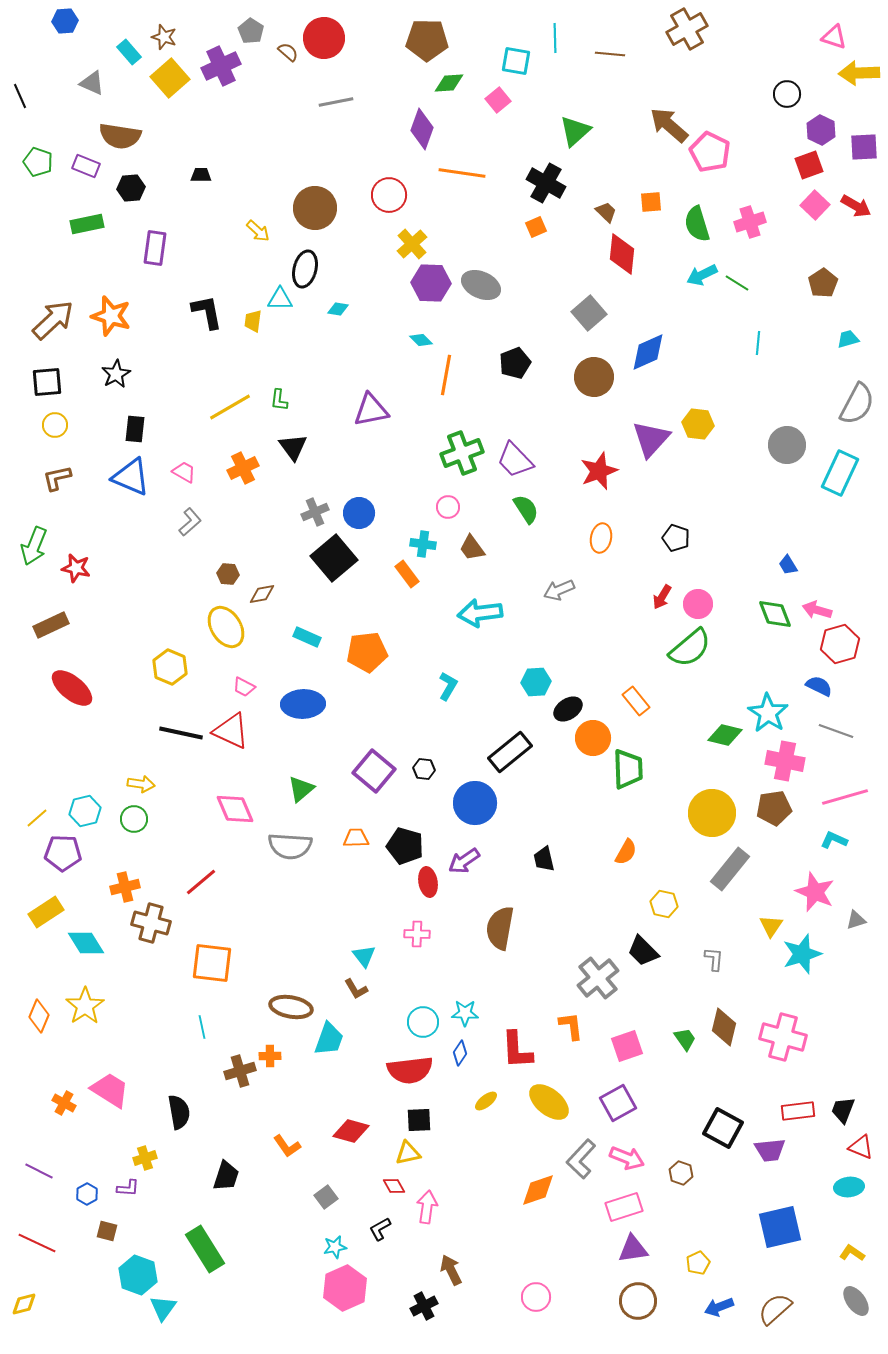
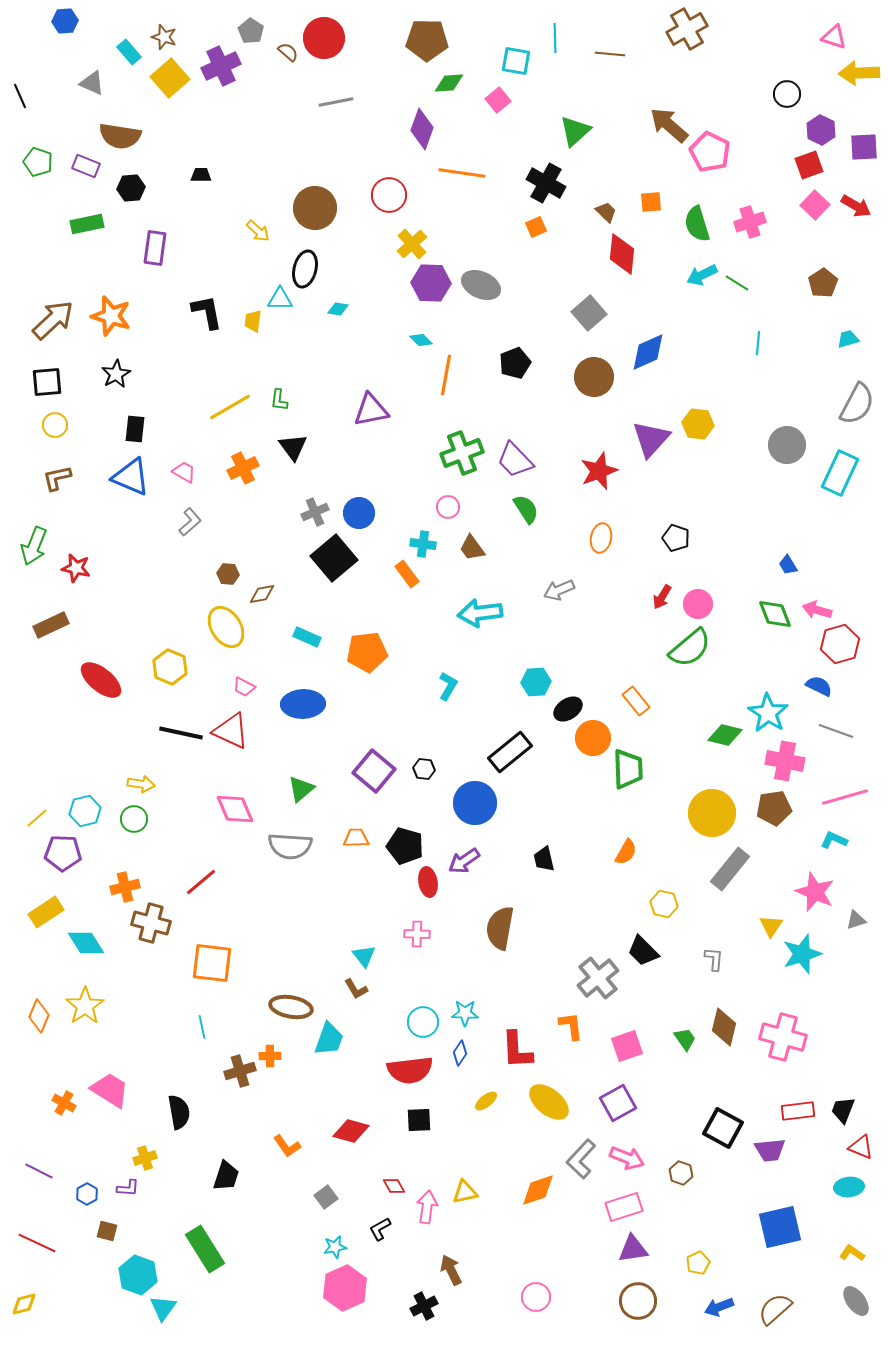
red ellipse at (72, 688): moved 29 px right, 8 px up
yellow triangle at (408, 1153): moved 57 px right, 39 px down
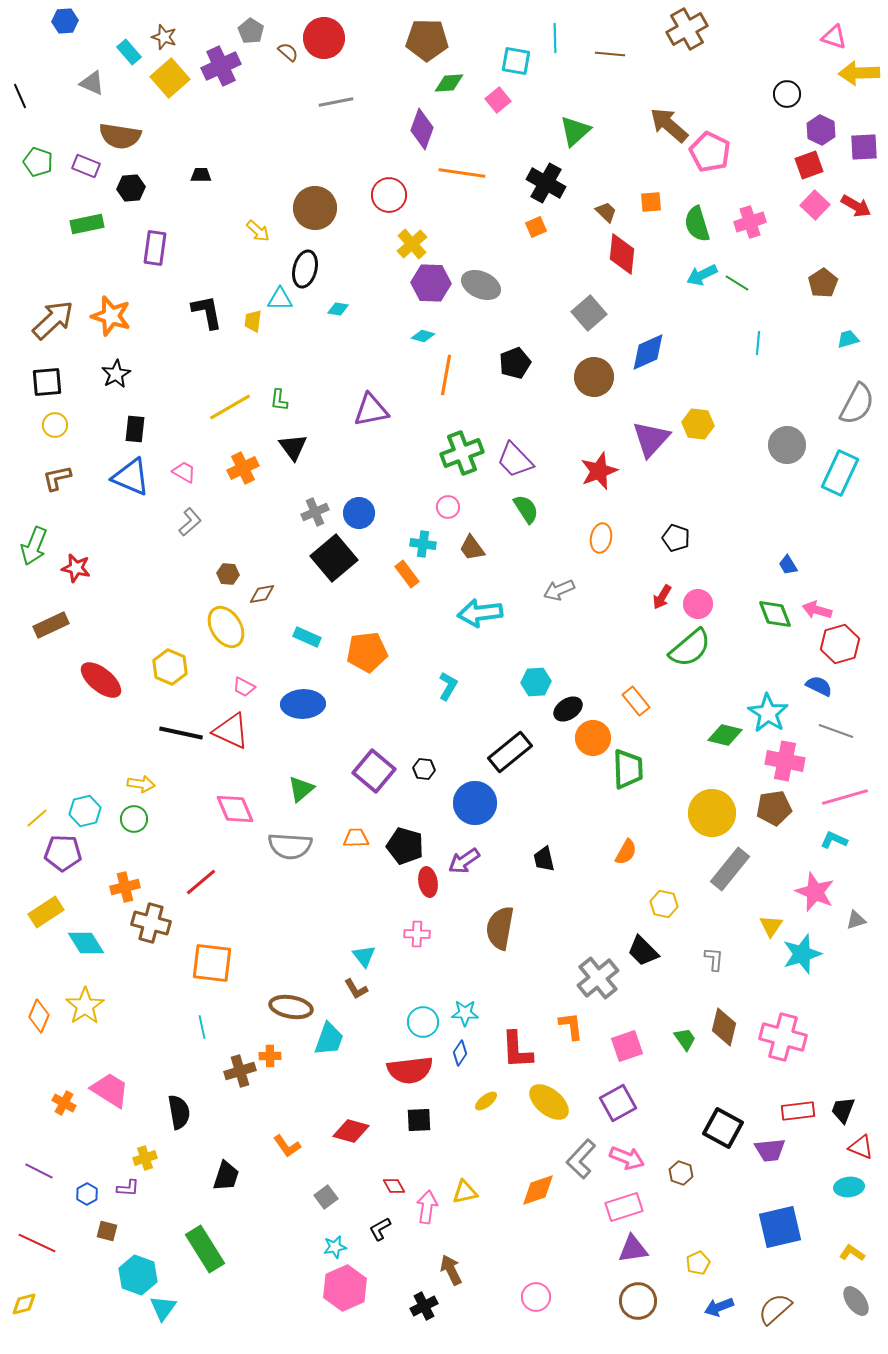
cyan diamond at (421, 340): moved 2 px right, 4 px up; rotated 30 degrees counterclockwise
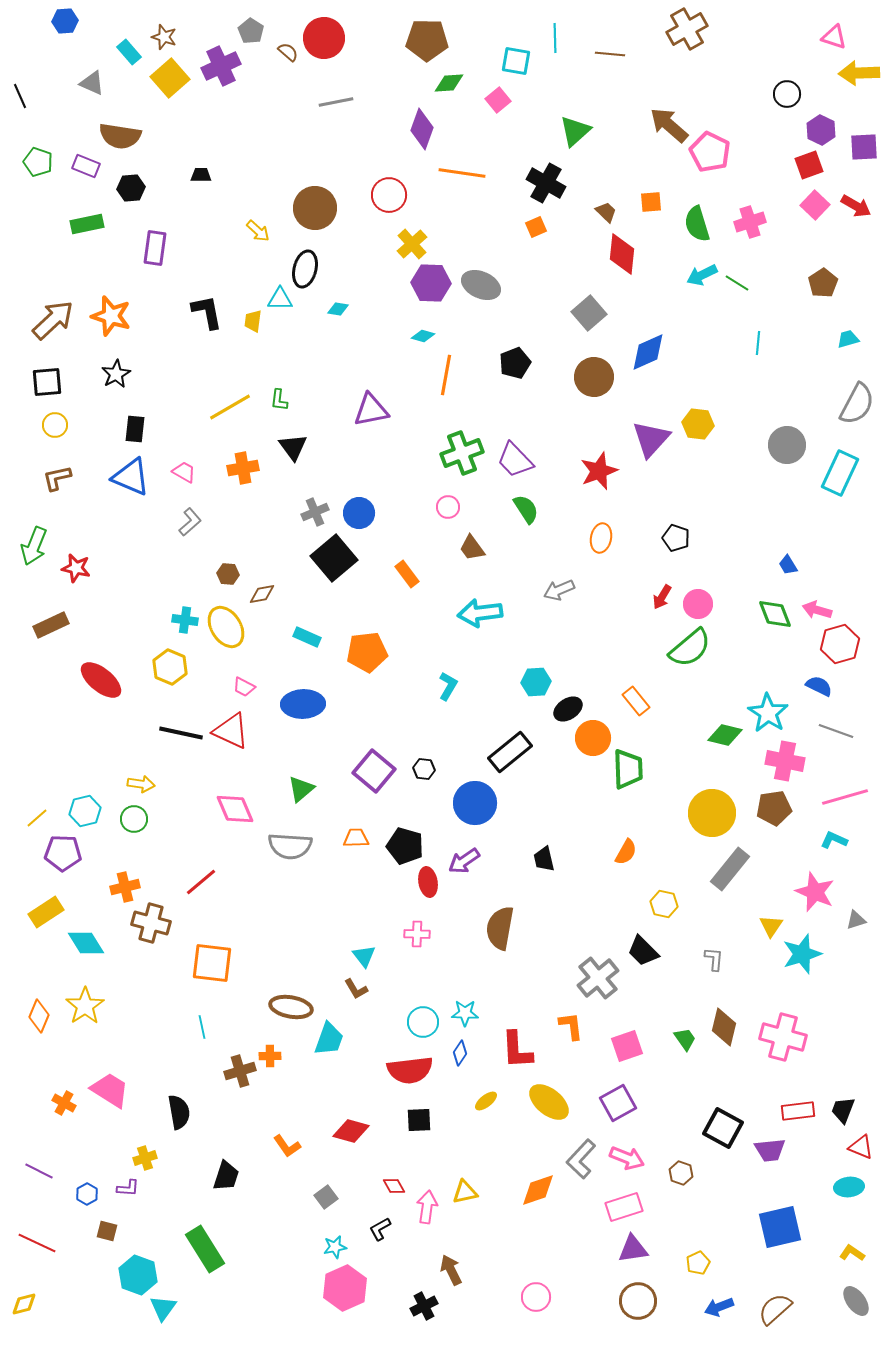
orange cross at (243, 468): rotated 16 degrees clockwise
cyan cross at (423, 544): moved 238 px left, 76 px down
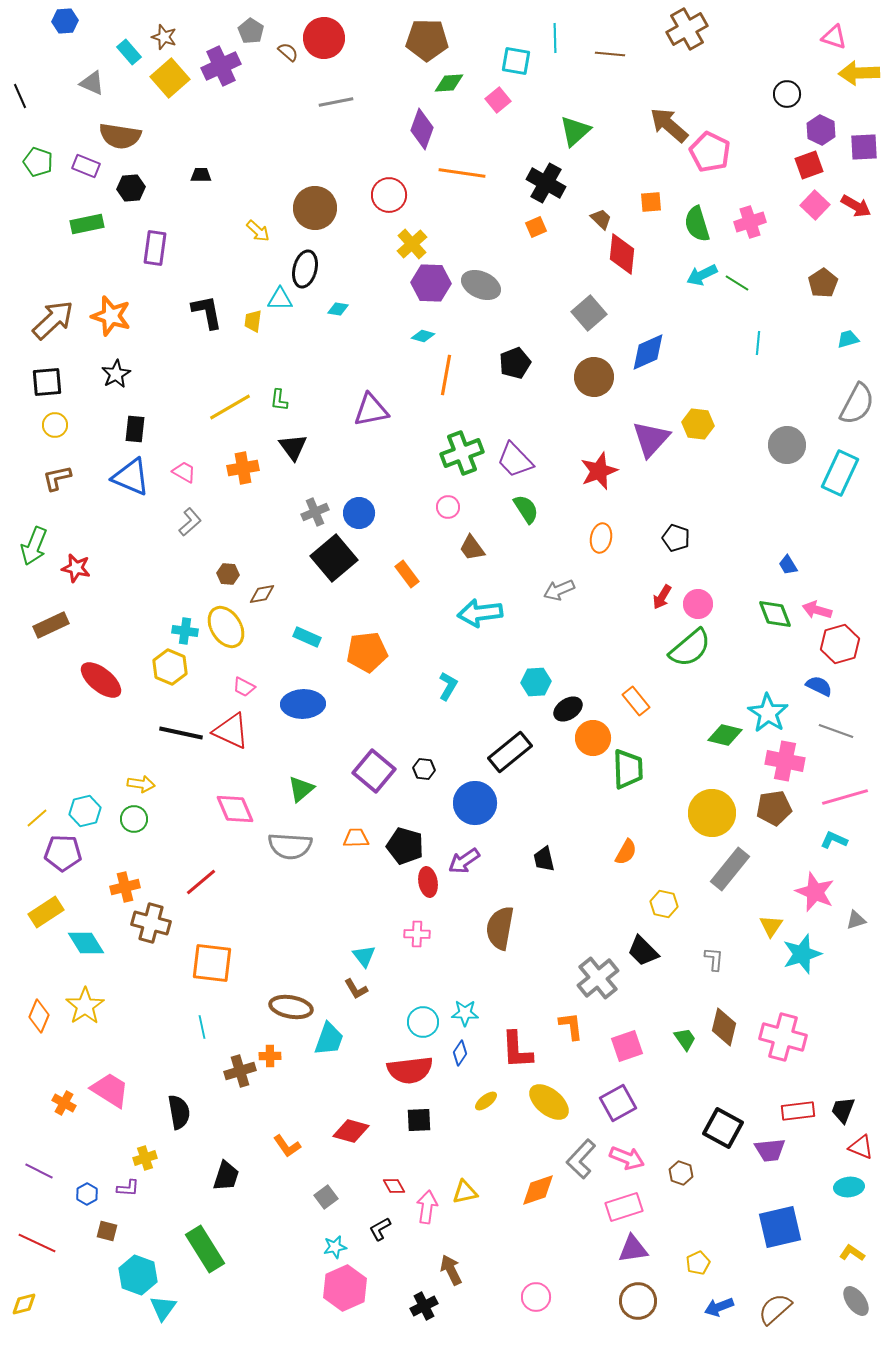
brown trapezoid at (606, 212): moved 5 px left, 7 px down
cyan cross at (185, 620): moved 11 px down
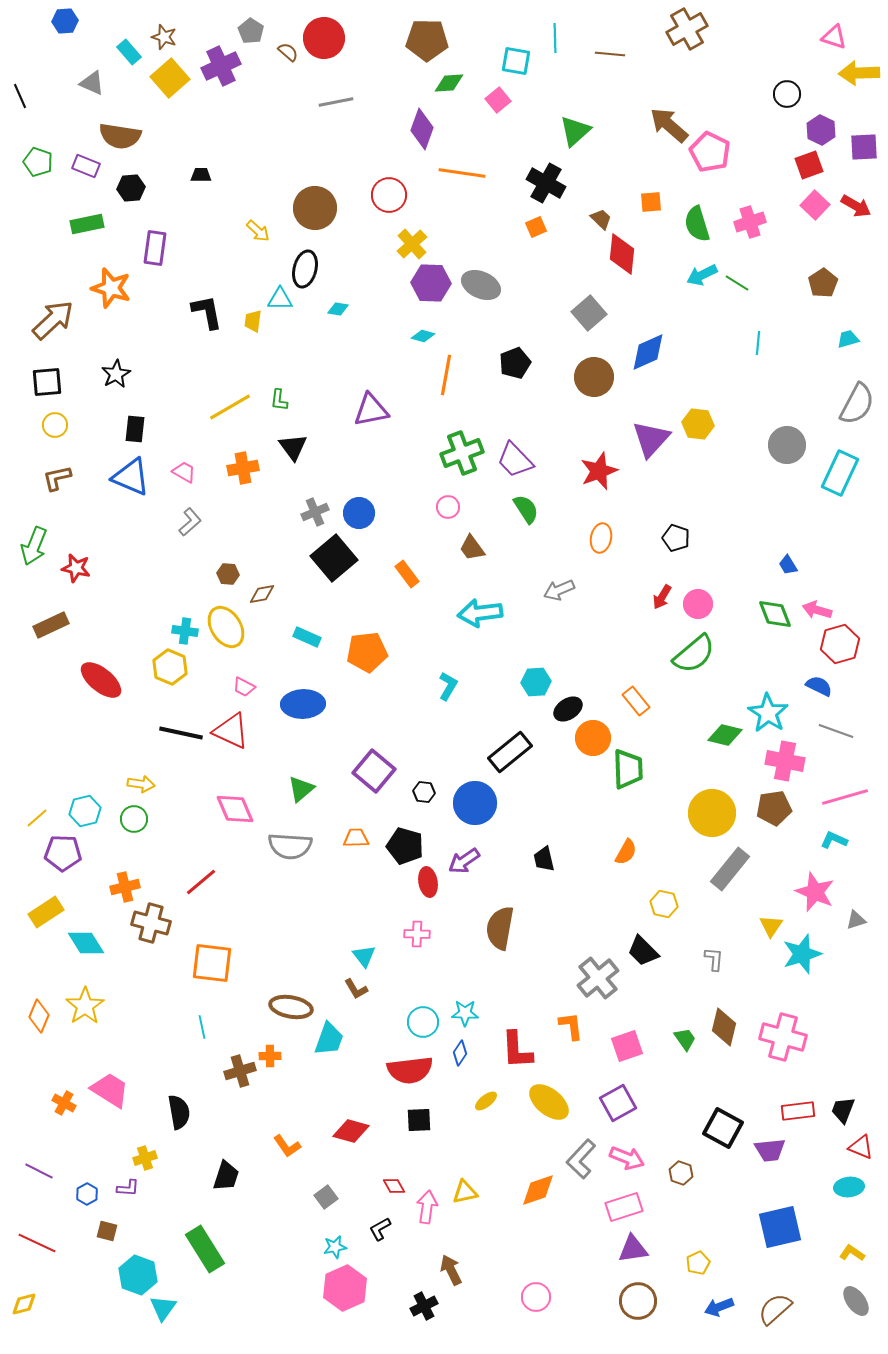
orange star at (111, 316): moved 28 px up
green semicircle at (690, 648): moved 4 px right, 6 px down
black hexagon at (424, 769): moved 23 px down
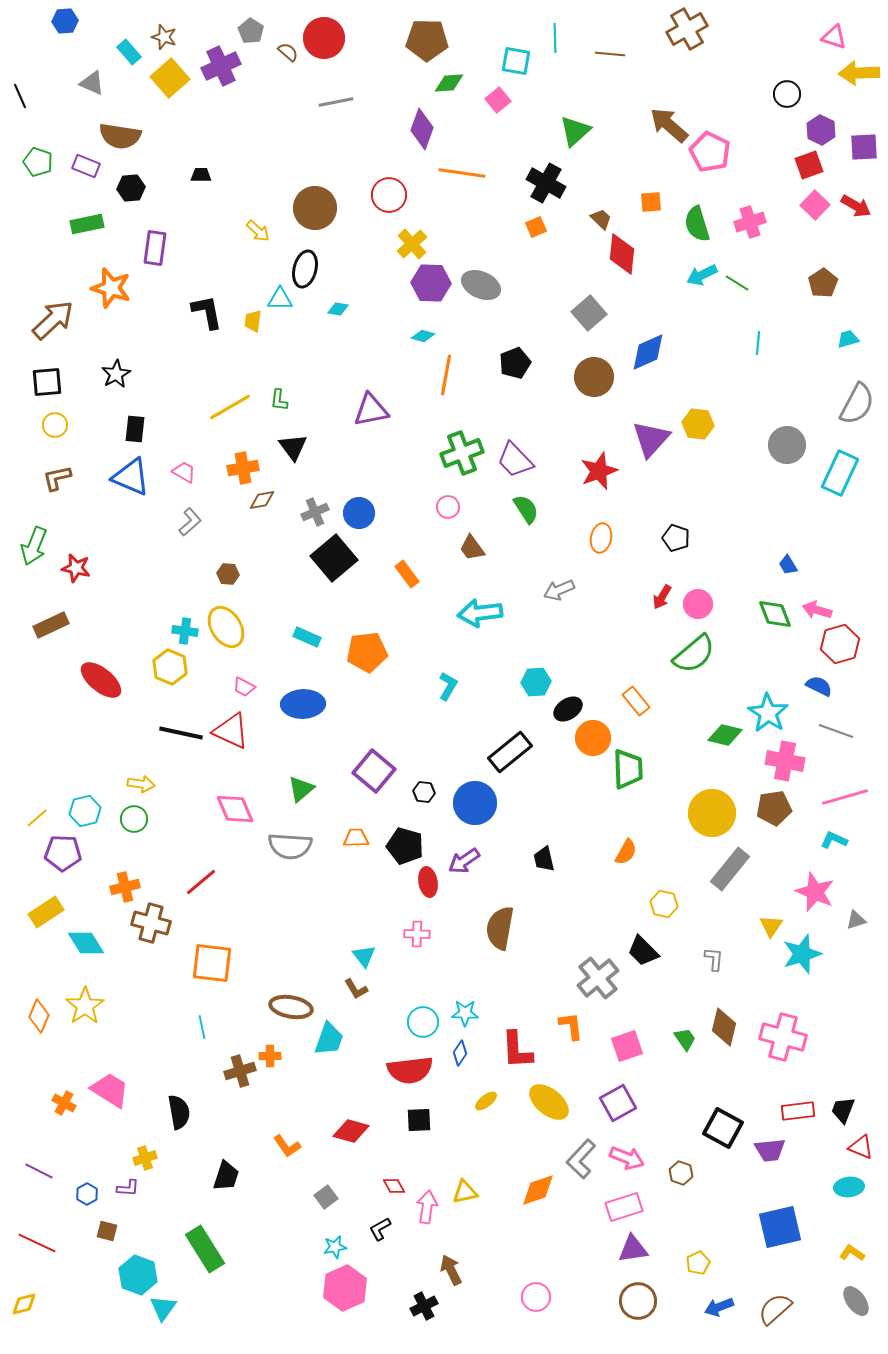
brown diamond at (262, 594): moved 94 px up
